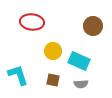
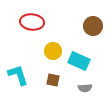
gray semicircle: moved 4 px right, 4 px down
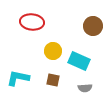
cyan L-shape: moved 3 px down; rotated 60 degrees counterclockwise
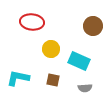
yellow circle: moved 2 px left, 2 px up
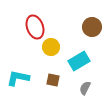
red ellipse: moved 3 px right, 5 px down; rotated 65 degrees clockwise
brown circle: moved 1 px left, 1 px down
yellow circle: moved 2 px up
cyan rectangle: rotated 55 degrees counterclockwise
gray semicircle: rotated 120 degrees clockwise
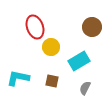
brown square: moved 1 px left, 1 px down
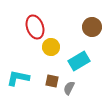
gray semicircle: moved 16 px left
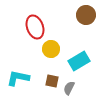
brown circle: moved 6 px left, 12 px up
yellow circle: moved 2 px down
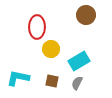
red ellipse: moved 2 px right; rotated 20 degrees clockwise
gray semicircle: moved 8 px right, 5 px up
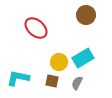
red ellipse: moved 1 px left, 1 px down; rotated 50 degrees counterclockwise
yellow circle: moved 8 px right, 13 px down
cyan rectangle: moved 4 px right, 3 px up
